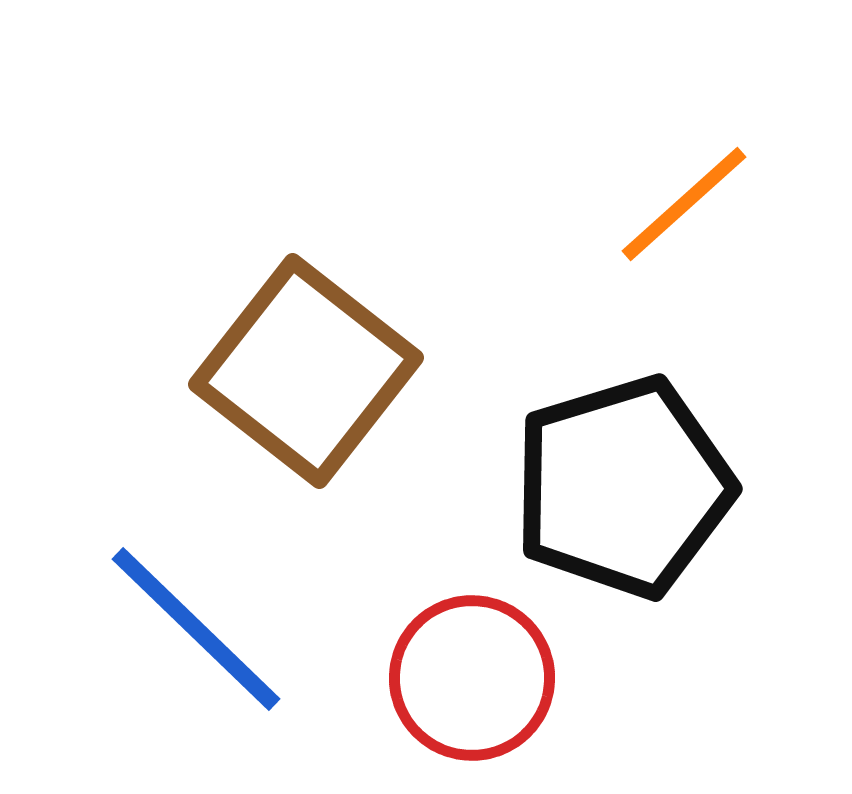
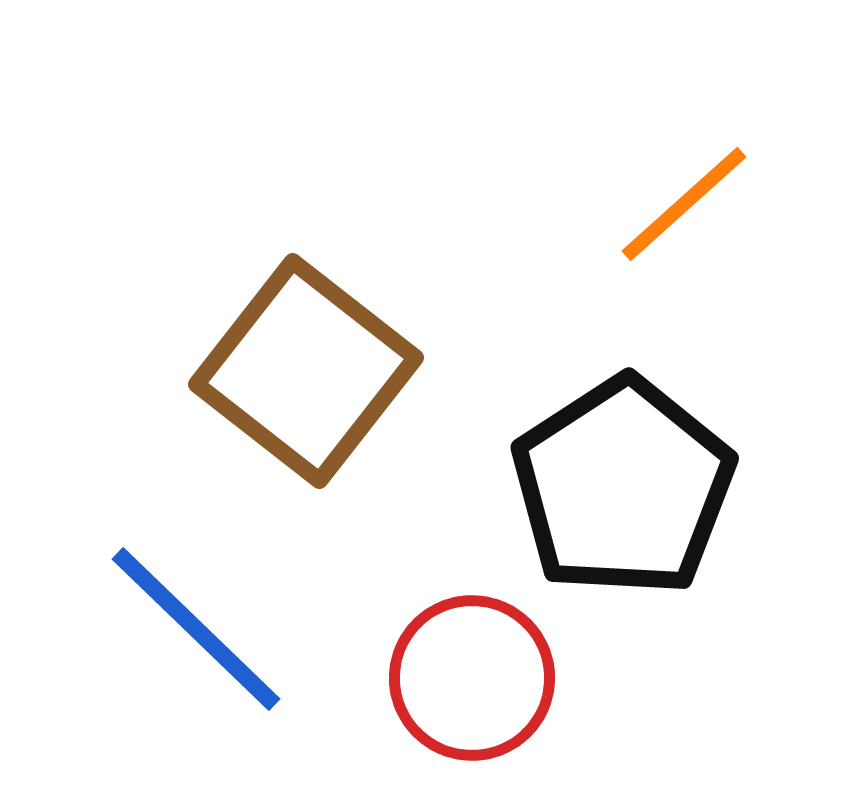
black pentagon: rotated 16 degrees counterclockwise
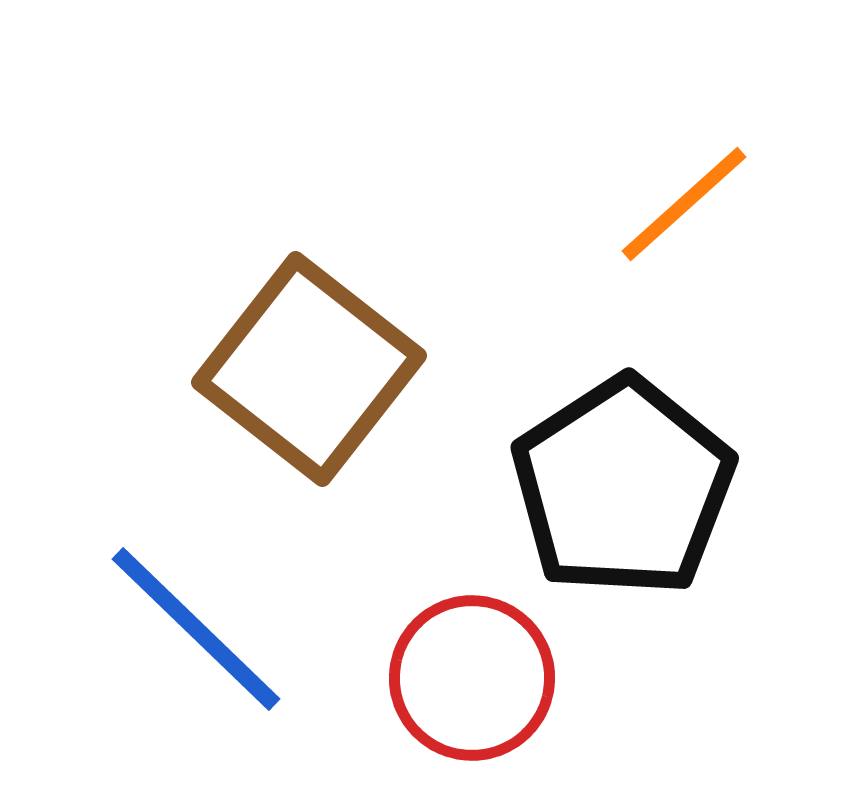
brown square: moved 3 px right, 2 px up
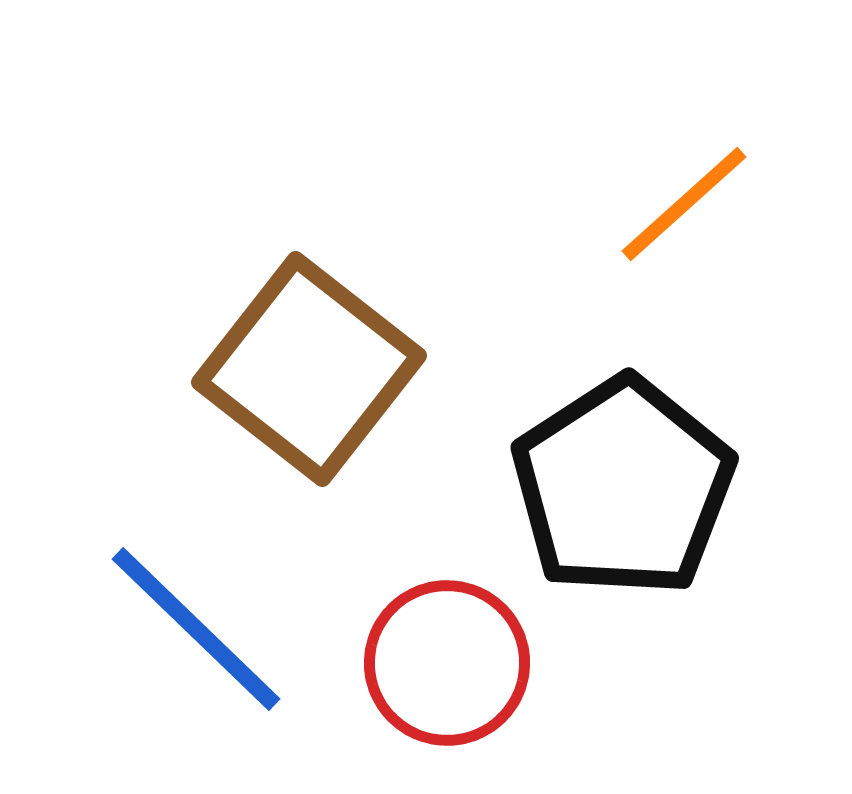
red circle: moved 25 px left, 15 px up
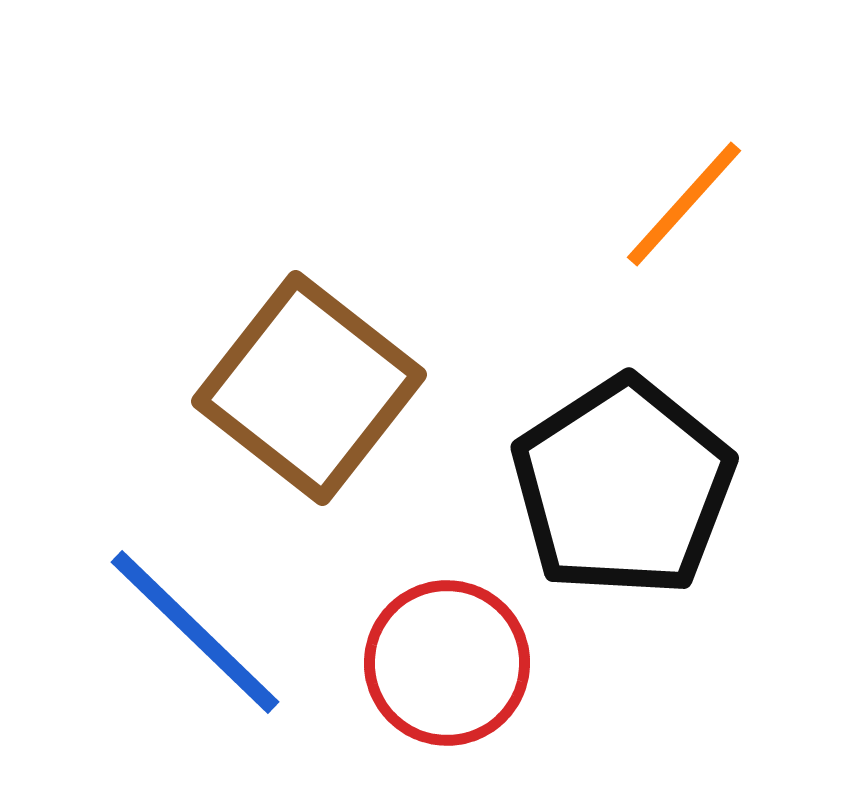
orange line: rotated 6 degrees counterclockwise
brown square: moved 19 px down
blue line: moved 1 px left, 3 px down
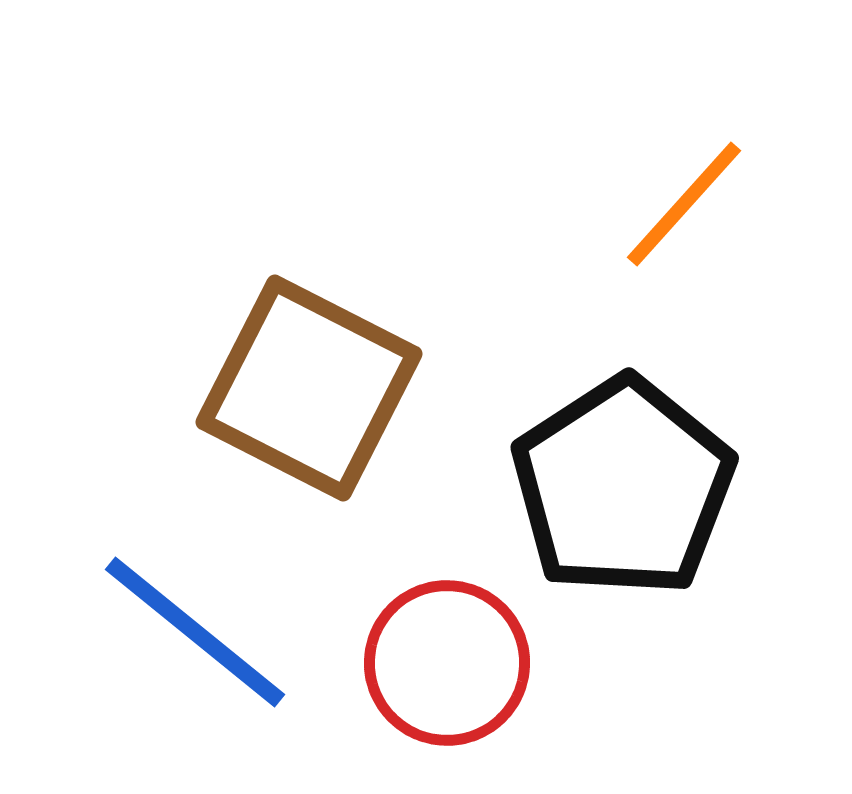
brown square: rotated 11 degrees counterclockwise
blue line: rotated 5 degrees counterclockwise
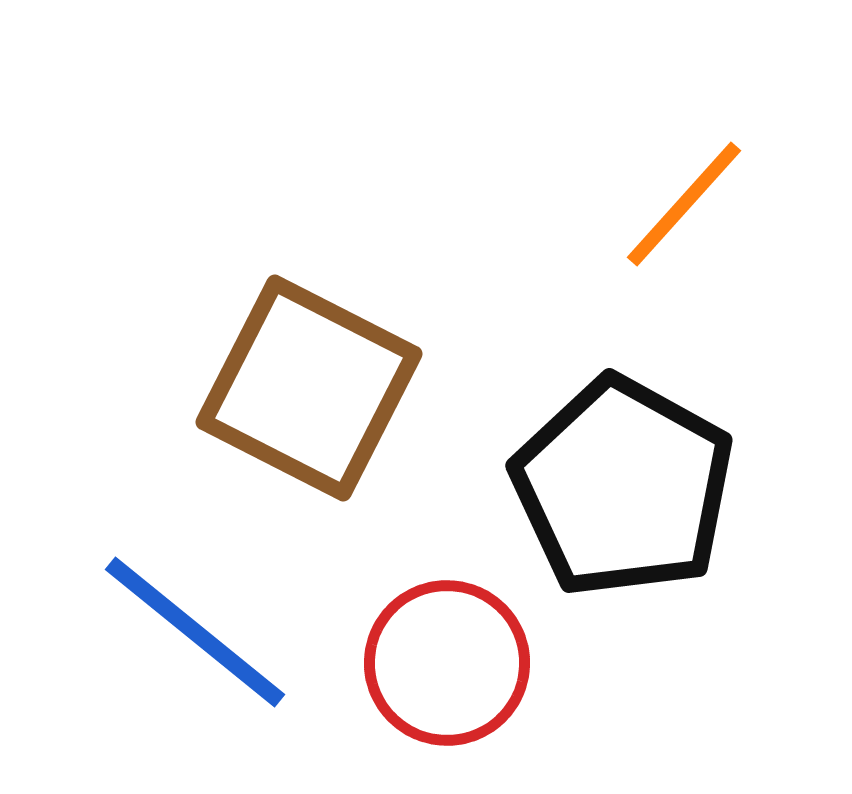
black pentagon: rotated 10 degrees counterclockwise
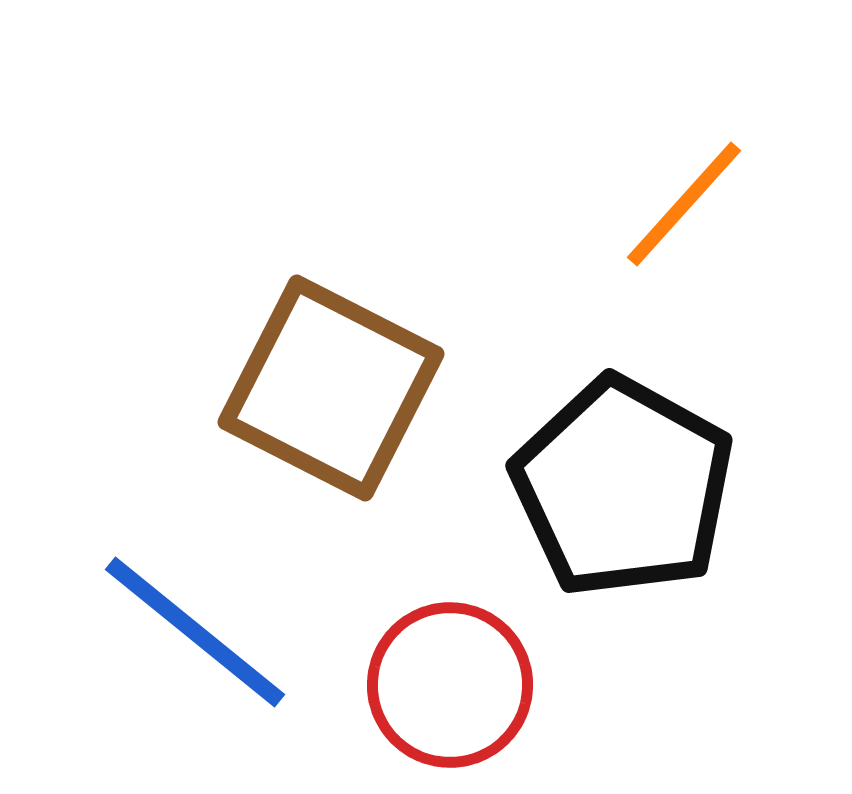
brown square: moved 22 px right
red circle: moved 3 px right, 22 px down
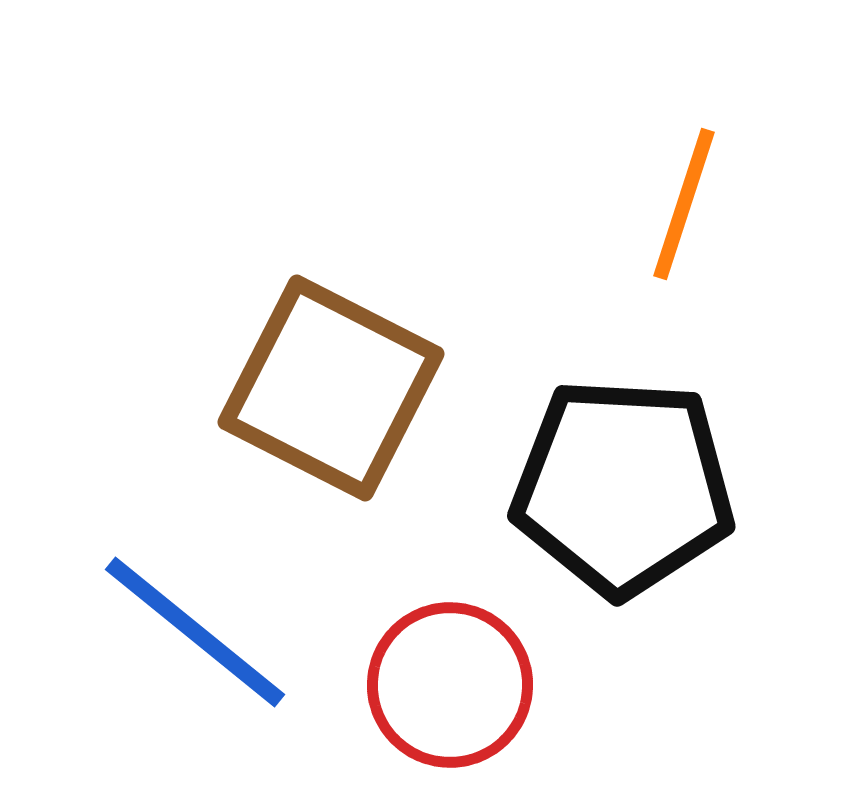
orange line: rotated 24 degrees counterclockwise
black pentagon: rotated 26 degrees counterclockwise
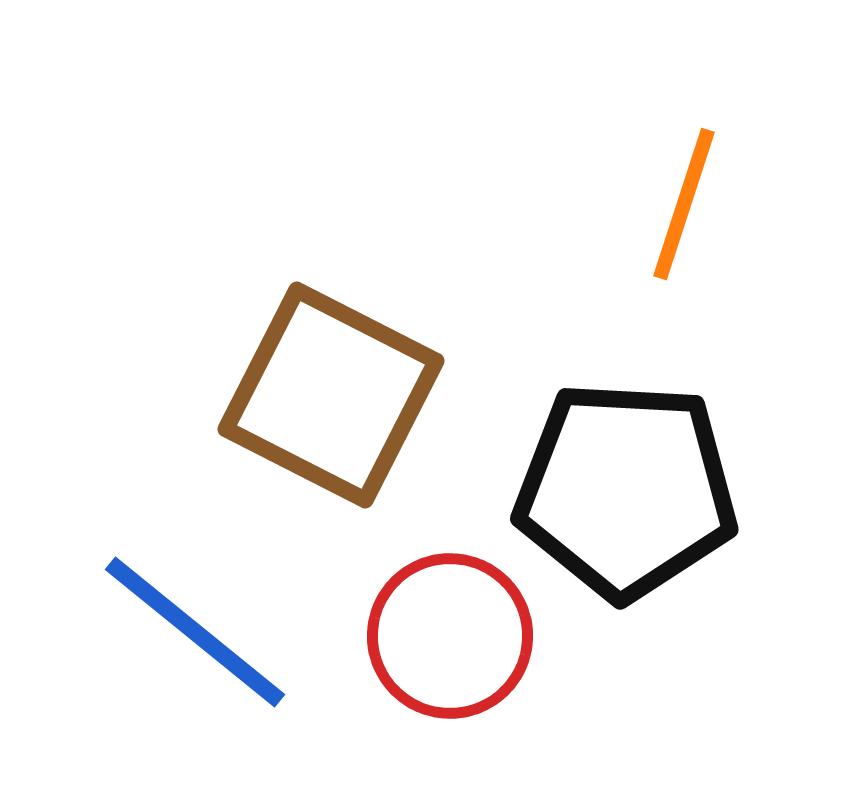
brown square: moved 7 px down
black pentagon: moved 3 px right, 3 px down
red circle: moved 49 px up
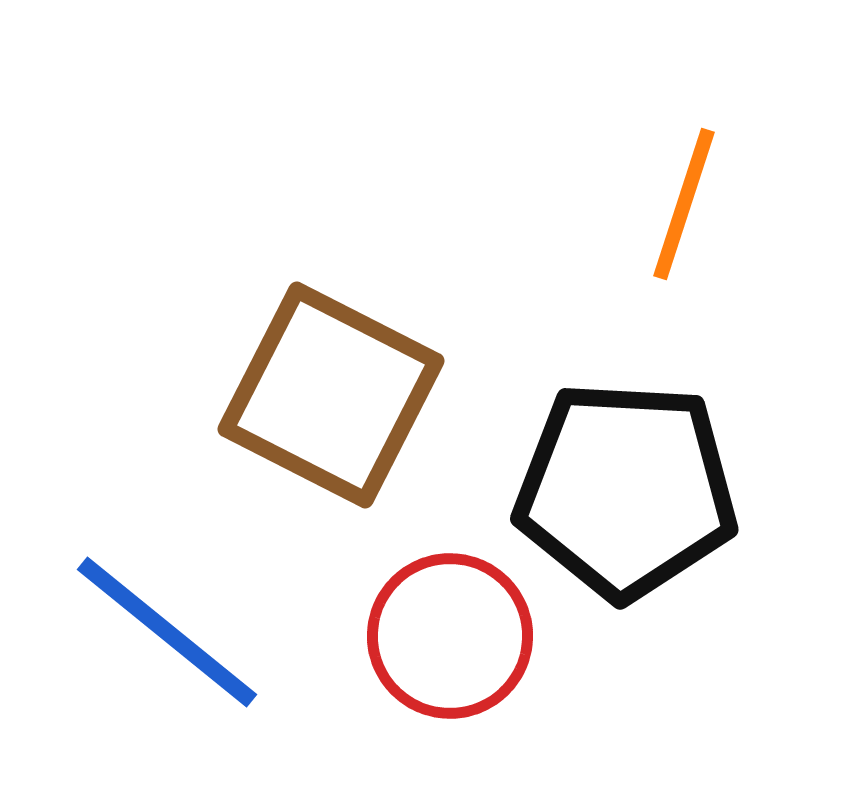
blue line: moved 28 px left
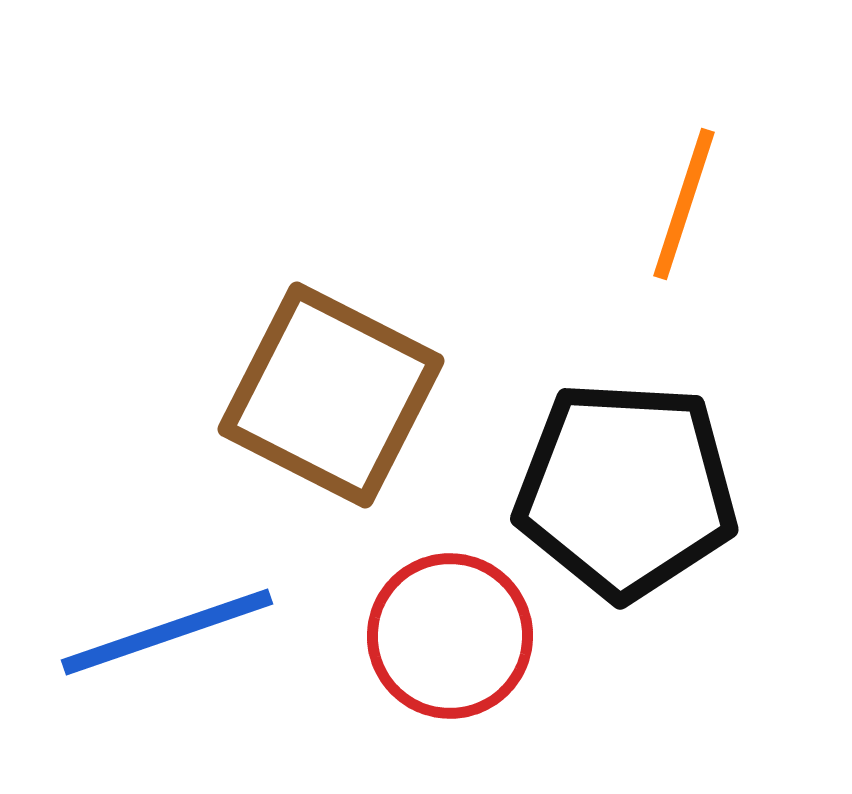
blue line: rotated 58 degrees counterclockwise
